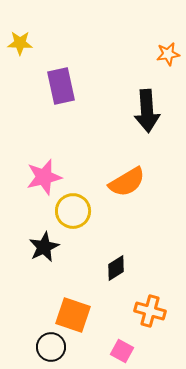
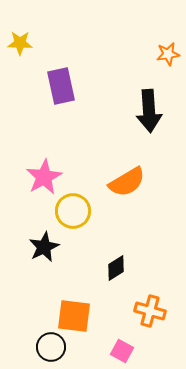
black arrow: moved 2 px right
pink star: rotated 15 degrees counterclockwise
orange square: moved 1 px right, 1 px down; rotated 12 degrees counterclockwise
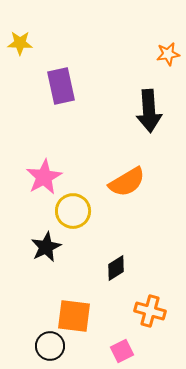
black star: moved 2 px right
black circle: moved 1 px left, 1 px up
pink square: rotated 35 degrees clockwise
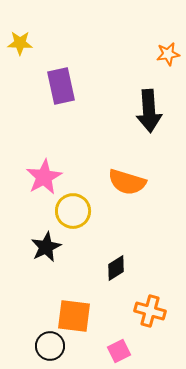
orange semicircle: rotated 48 degrees clockwise
pink square: moved 3 px left
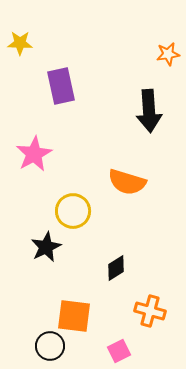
pink star: moved 10 px left, 23 px up
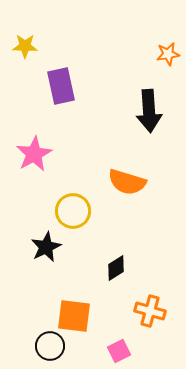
yellow star: moved 5 px right, 3 px down
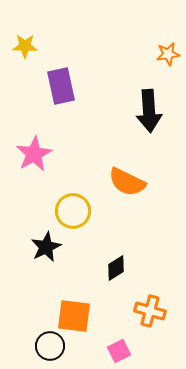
orange semicircle: rotated 9 degrees clockwise
